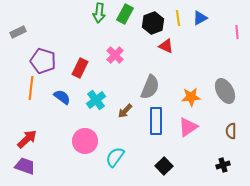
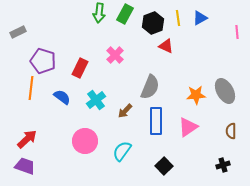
orange star: moved 5 px right, 2 px up
cyan semicircle: moved 7 px right, 6 px up
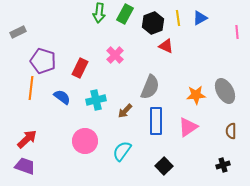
cyan cross: rotated 24 degrees clockwise
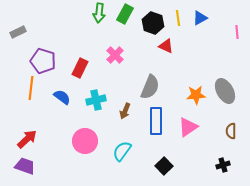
black hexagon: rotated 20 degrees counterclockwise
brown arrow: rotated 21 degrees counterclockwise
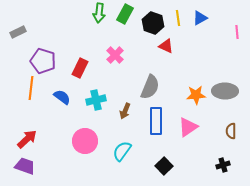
gray ellipse: rotated 60 degrees counterclockwise
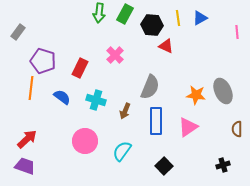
black hexagon: moved 1 px left, 2 px down; rotated 15 degrees counterclockwise
gray rectangle: rotated 28 degrees counterclockwise
gray ellipse: moved 2 px left; rotated 65 degrees clockwise
orange star: rotated 12 degrees clockwise
cyan cross: rotated 30 degrees clockwise
brown semicircle: moved 6 px right, 2 px up
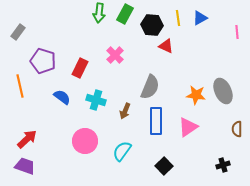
orange line: moved 11 px left, 2 px up; rotated 20 degrees counterclockwise
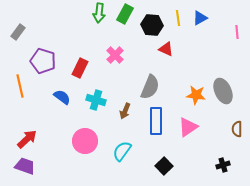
red triangle: moved 3 px down
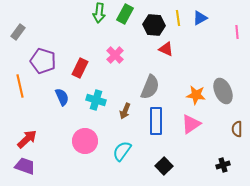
black hexagon: moved 2 px right
blue semicircle: rotated 30 degrees clockwise
pink triangle: moved 3 px right, 3 px up
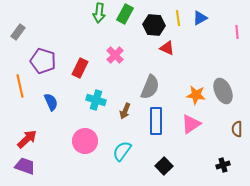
red triangle: moved 1 px right, 1 px up
blue semicircle: moved 11 px left, 5 px down
